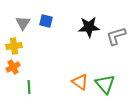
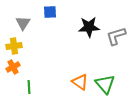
blue square: moved 4 px right, 9 px up; rotated 16 degrees counterclockwise
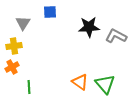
gray L-shape: rotated 45 degrees clockwise
orange cross: moved 1 px left
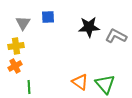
blue square: moved 2 px left, 5 px down
yellow cross: moved 2 px right
orange cross: moved 3 px right, 1 px up
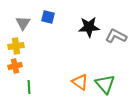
blue square: rotated 16 degrees clockwise
orange cross: rotated 16 degrees clockwise
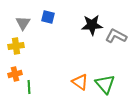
black star: moved 3 px right, 2 px up
orange cross: moved 8 px down
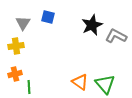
black star: rotated 20 degrees counterclockwise
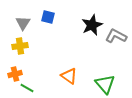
yellow cross: moved 4 px right
orange triangle: moved 11 px left, 6 px up
green line: moved 2 px left, 1 px down; rotated 56 degrees counterclockwise
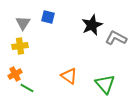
gray L-shape: moved 2 px down
orange cross: rotated 16 degrees counterclockwise
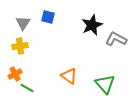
gray L-shape: moved 1 px down
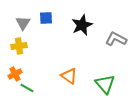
blue square: moved 2 px left, 1 px down; rotated 16 degrees counterclockwise
black star: moved 10 px left
yellow cross: moved 1 px left
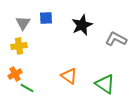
green triangle: rotated 15 degrees counterclockwise
